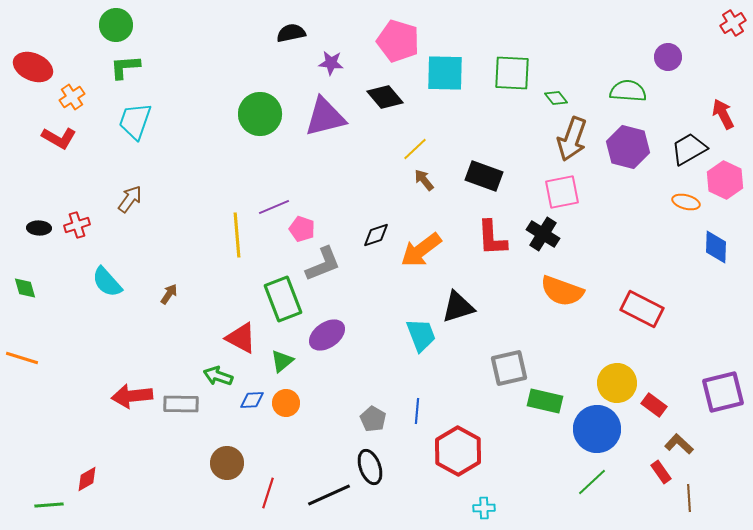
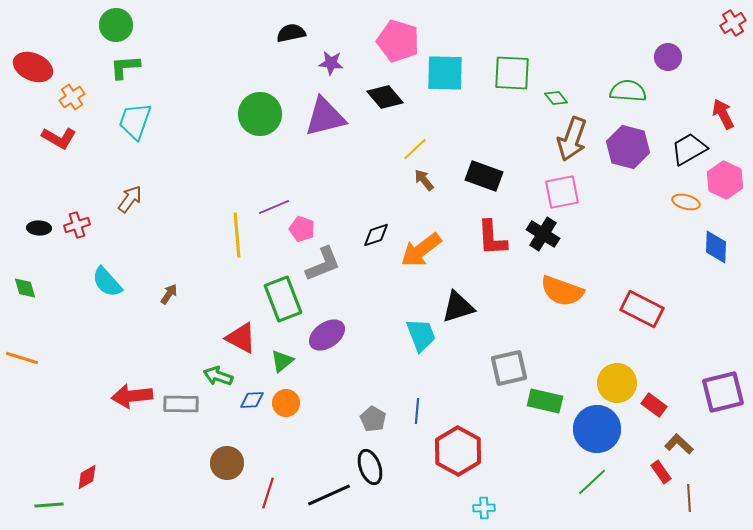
red diamond at (87, 479): moved 2 px up
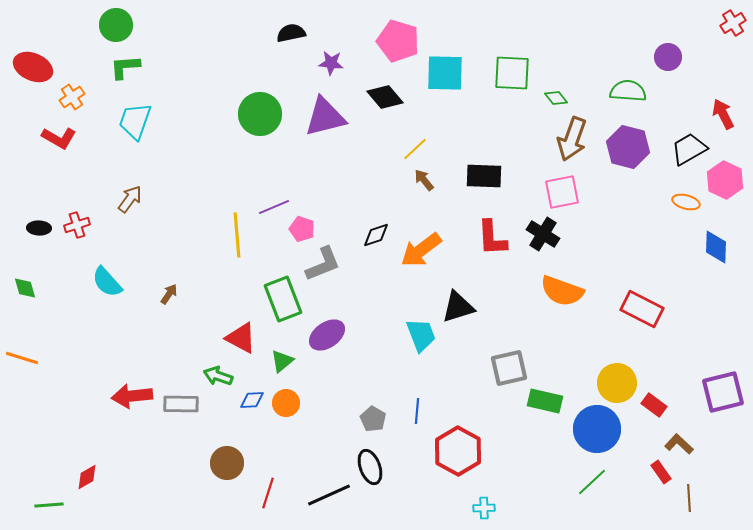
black rectangle at (484, 176): rotated 18 degrees counterclockwise
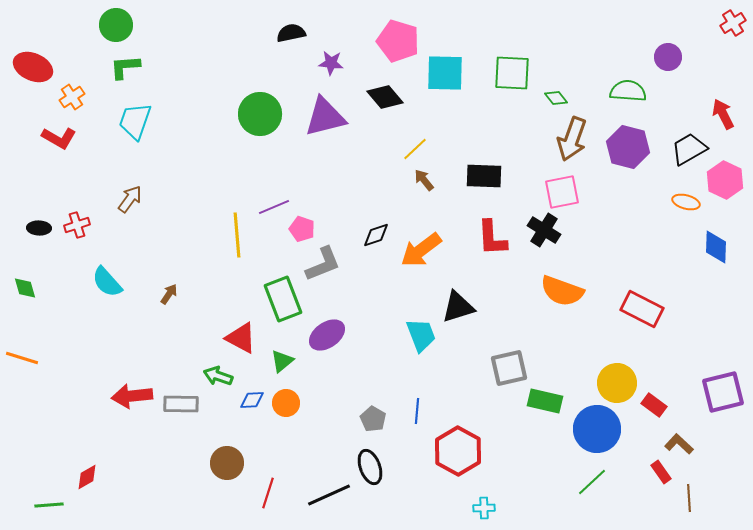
black cross at (543, 234): moved 1 px right, 4 px up
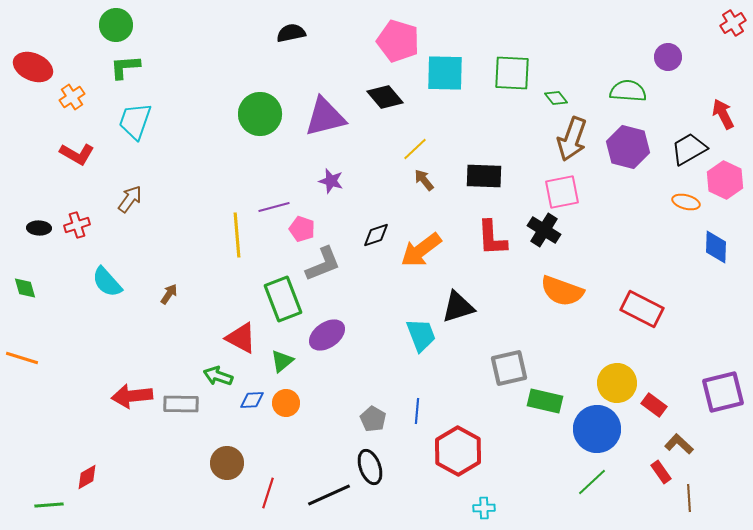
purple star at (331, 63): moved 118 px down; rotated 10 degrees clockwise
red L-shape at (59, 138): moved 18 px right, 16 px down
purple line at (274, 207): rotated 8 degrees clockwise
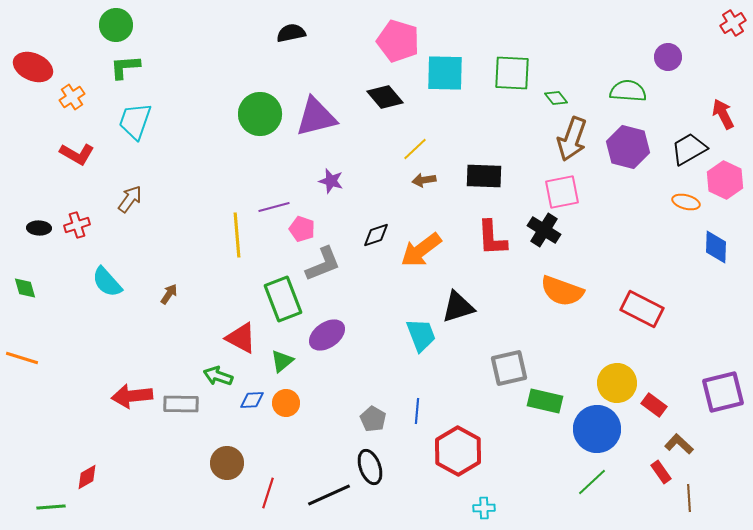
purple triangle at (325, 117): moved 9 px left
brown arrow at (424, 180): rotated 60 degrees counterclockwise
green line at (49, 505): moved 2 px right, 2 px down
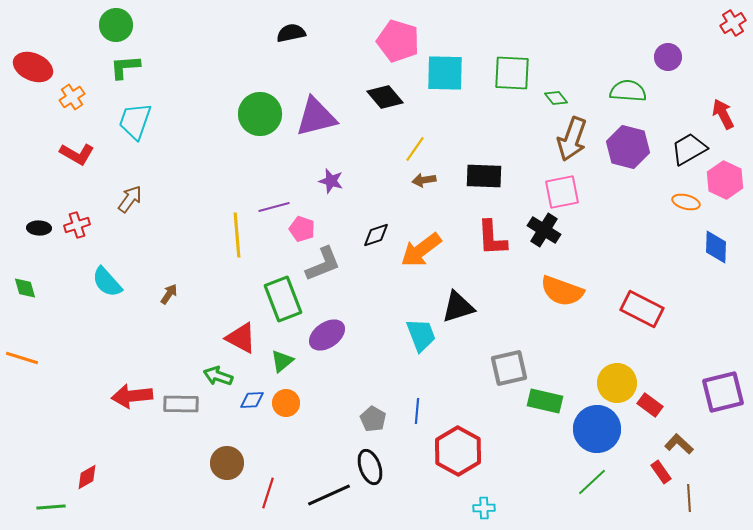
yellow line at (415, 149): rotated 12 degrees counterclockwise
red rectangle at (654, 405): moved 4 px left
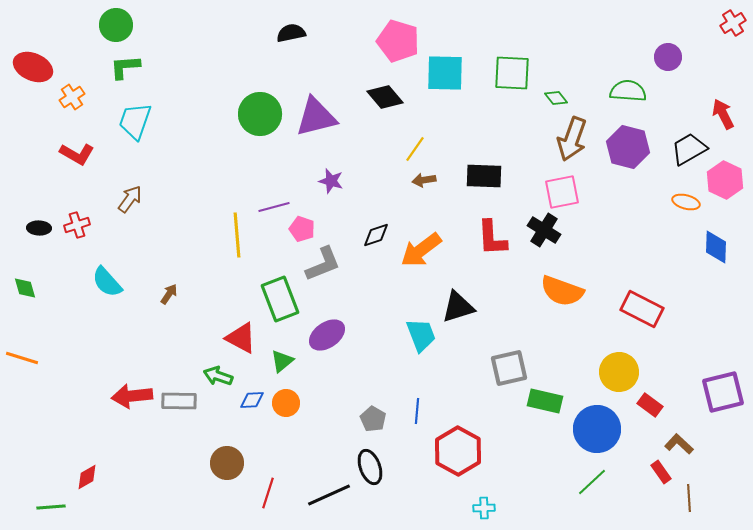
green rectangle at (283, 299): moved 3 px left
yellow circle at (617, 383): moved 2 px right, 11 px up
gray rectangle at (181, 404): moved 2 px left, 3 px up
